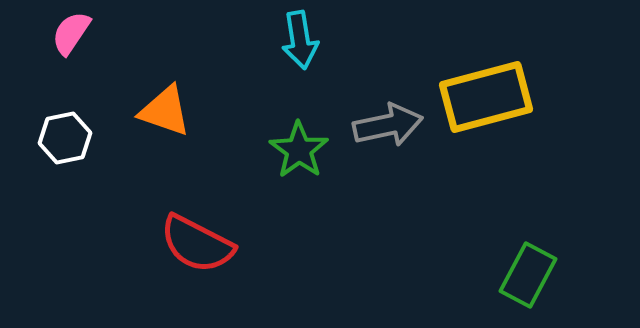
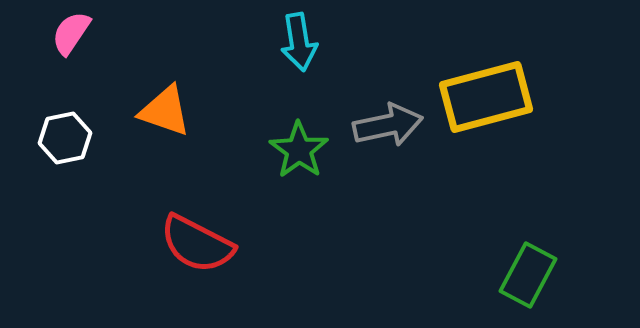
cyan arrow: moved 1 px left, 2 px down
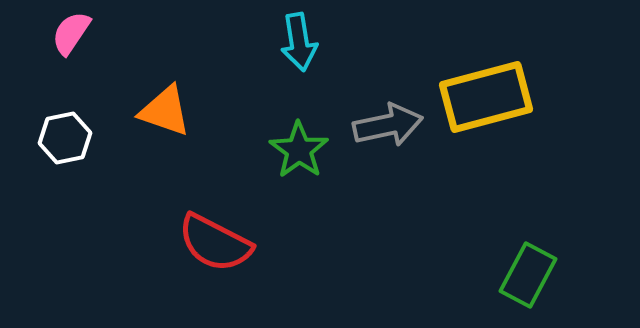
red semicircle: moved 18 px right, 1 px up
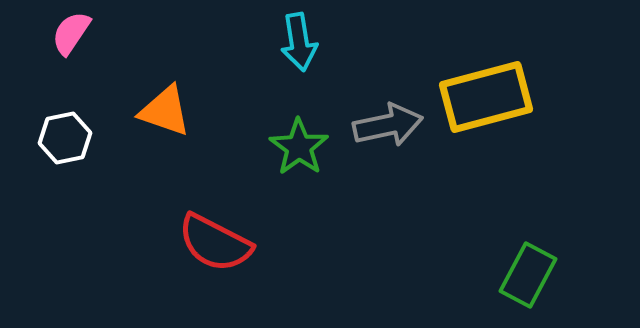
green star: moved 3 px up
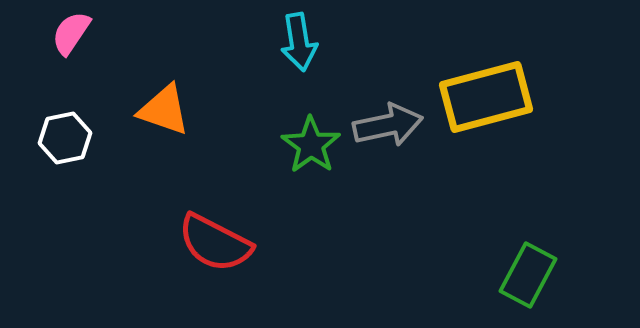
orange triangle: moved 1 px left, 1 px up
green star: moved 12 px right, 2 px up
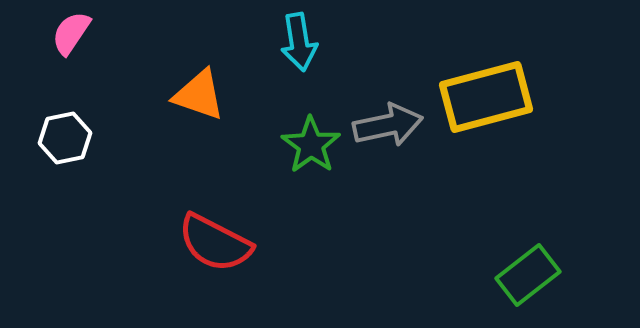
orange triangle: moved 35 px right, 15 px up
green rectangle: rotated 24 degrees clockwise
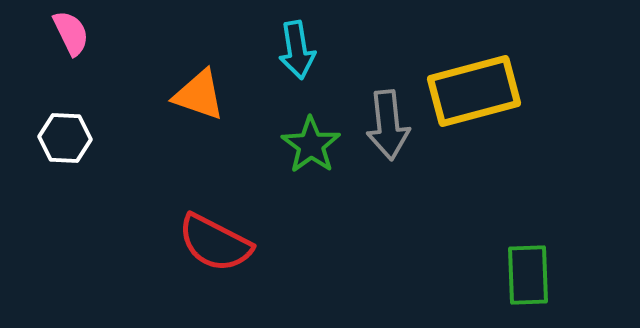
pink semicircle: rotated 120 degrees clockwise
cyan arrow: moved 2 px left, 8 px down
yellow rectangle: moved 12 px left, 6 px up
gray arrow: rotated 96 degrees clockwise
white hexagon: rotated 15 degrees clockwise
green rectangle: rotated 54 degrees counterclockwise
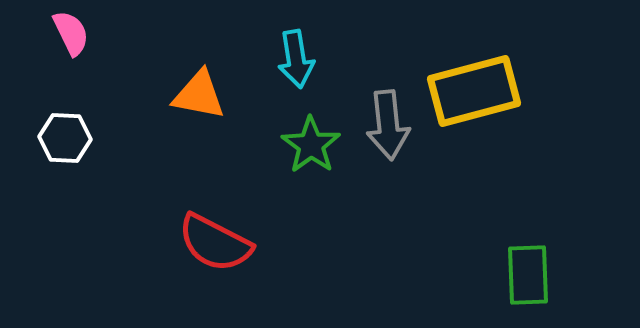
cyan arrow: moved 1 px left, 9 px down
orange triangle: rotated 8 degrees counterclockwise
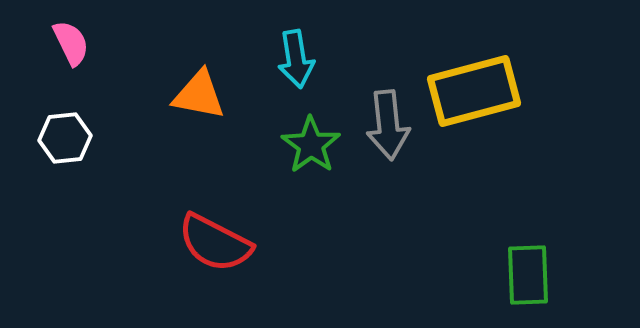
pink semicircle: moved 10 px down
white hexagon: rotated 9 degrees counterclockwise
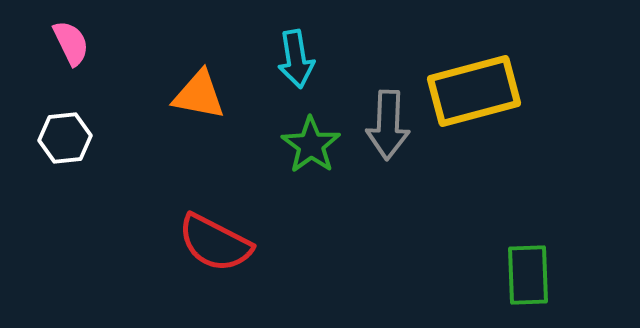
gray arrow: rotated 8 degrees clockwise
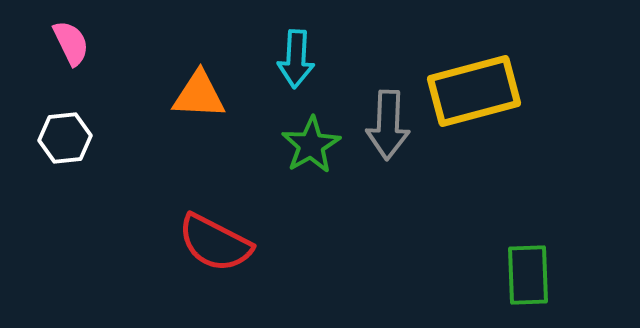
cyan arrow: rotated 12 degrees clockwise
orange triangle: rotated 8 degrees counterclockwise
green star: rotated 6 degrees clockwise
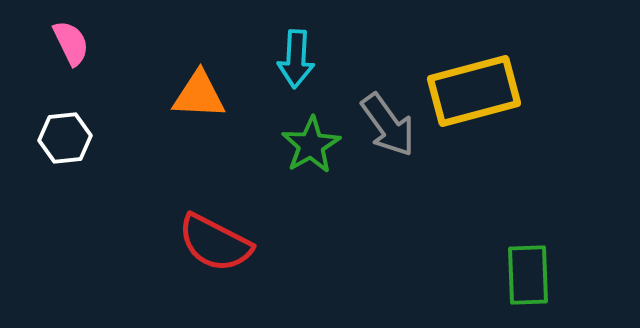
gray arrow: rotated 38 degrees counterclockwise
